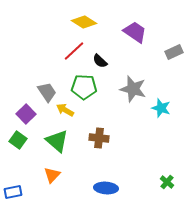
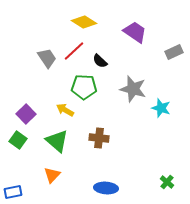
gray trapezoid: moved 34 px up
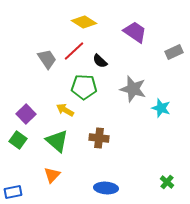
gray trapezoid: moved 1 px down
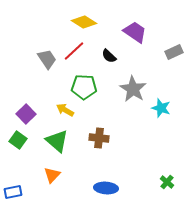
black semicircle: moved 9 px right, 5 px up
gray star: rotated 16 degrees clockwise
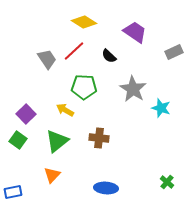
green triangle: rotated 40 degrees clockwise
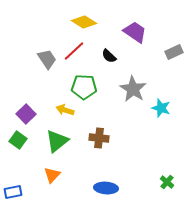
yellow arrow: rotated 12 degrees counterclockwise
